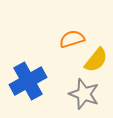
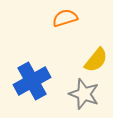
orange semicircle: moved 7 px left, 21 px up
blue cross: moved 4 px right
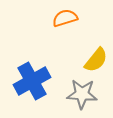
gray star: moved 2 px left; rotated 16 degrees counterclockwise
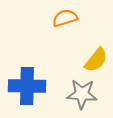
blue cross: moved 5 px left, 5 px down; rotated 30 degrees clockwise
